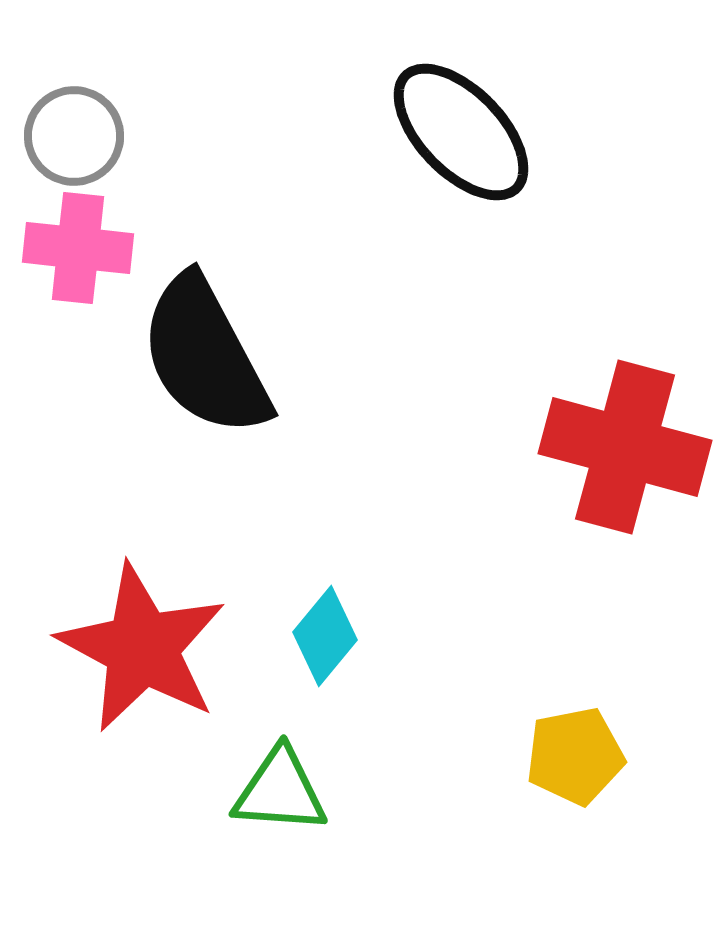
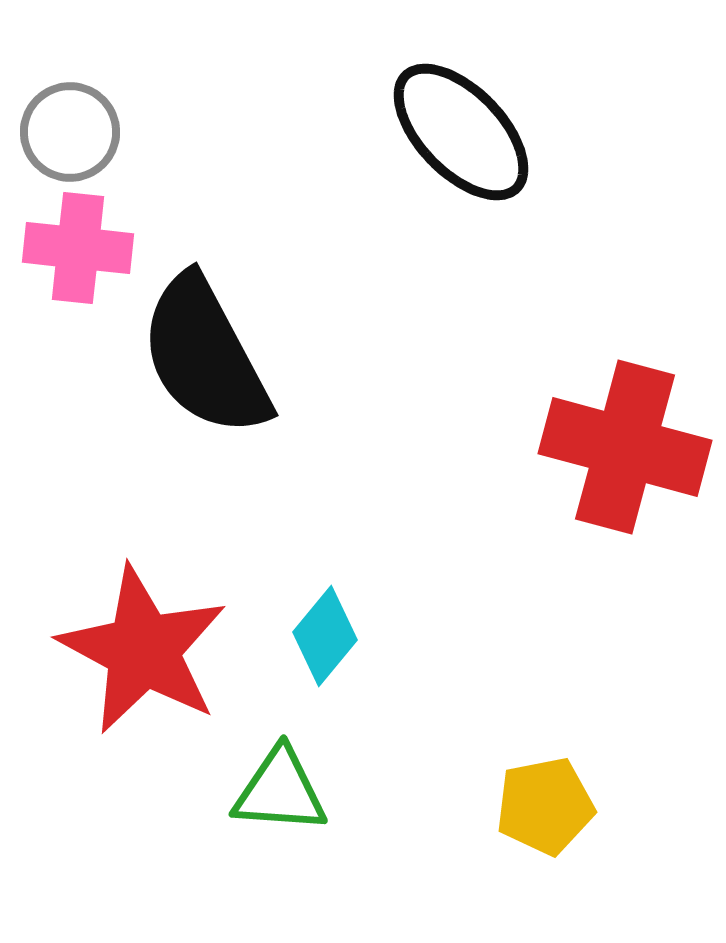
gray circle: moved 4 px left, 4 px up
red star: moved 1 px right, 2 px down
yellow pentagon: moved 30 px left, 50 px down
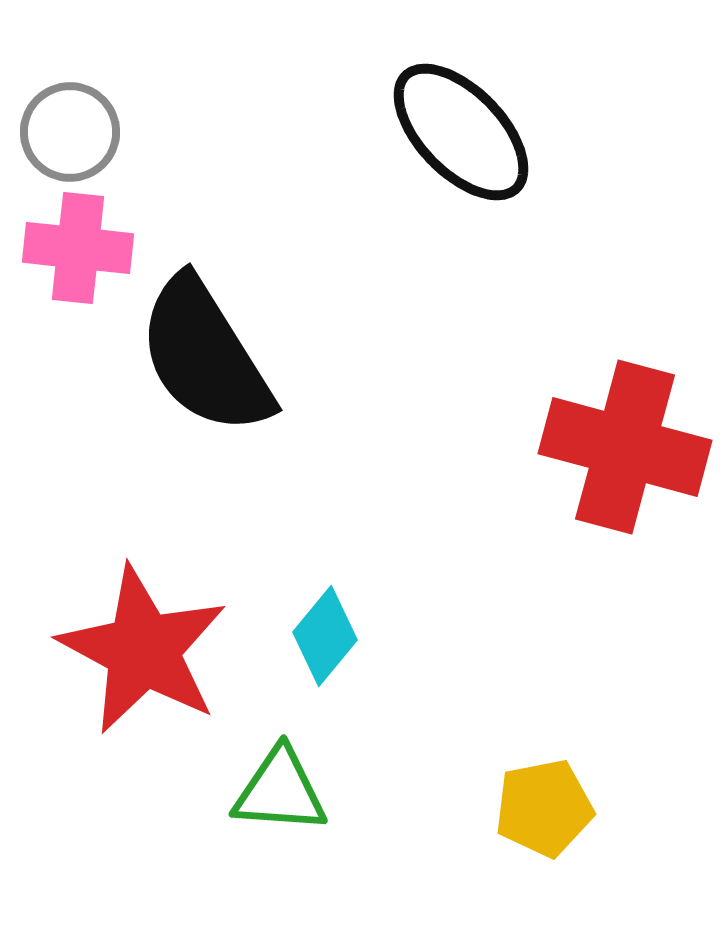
black semicircle: rotated 4 degrees counterclockwise
yellow pentagon: moved 1 px left, 2 px down
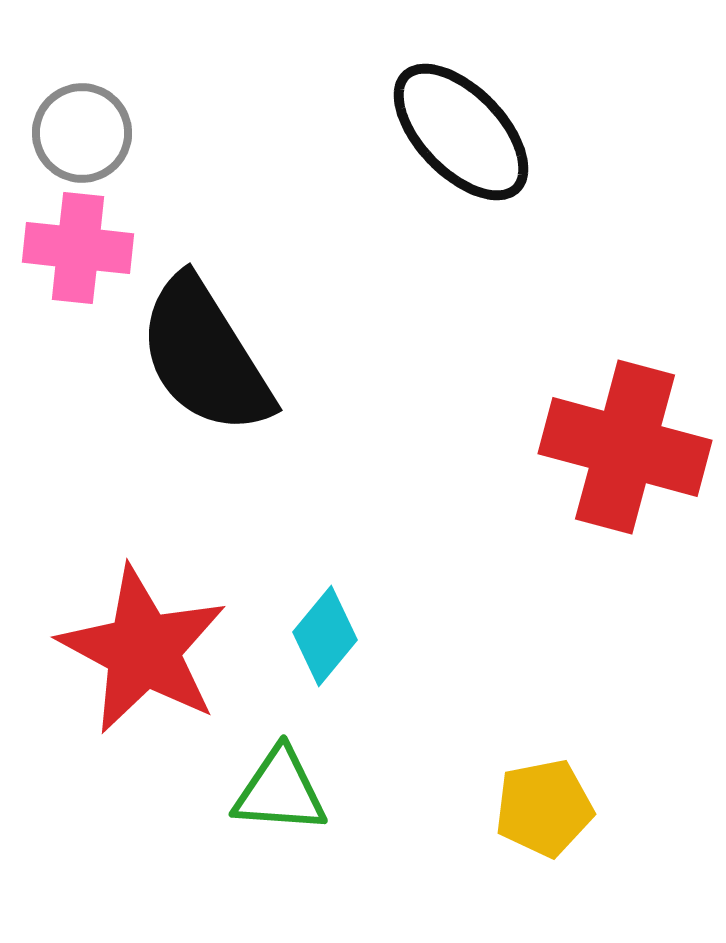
gray circle: moved 12 px right, 1 px down
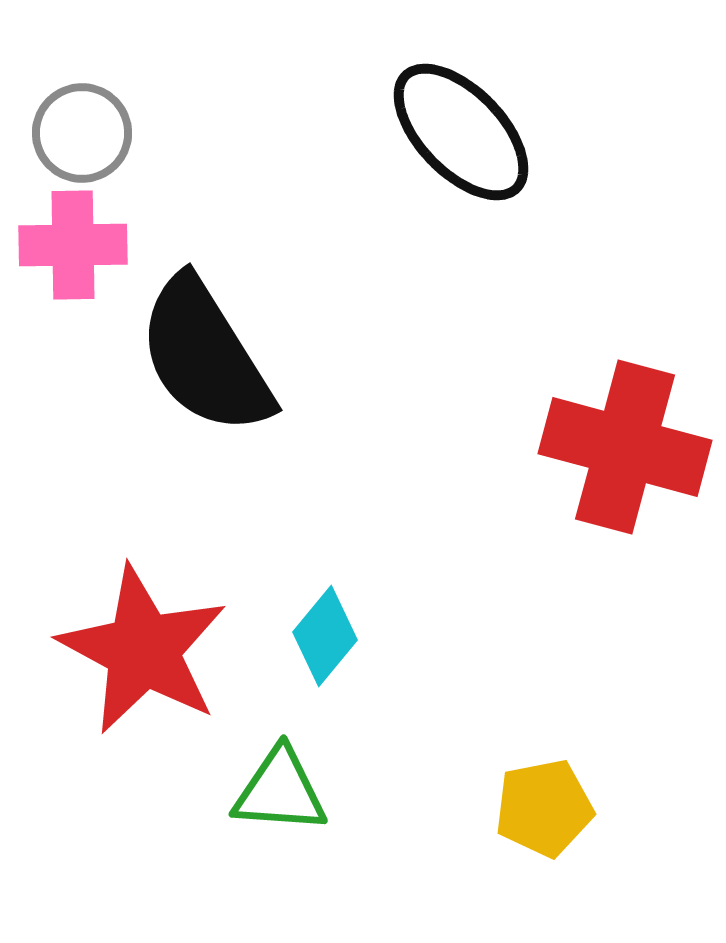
pink cross: moved 5 px left, 3 px up; rotated 7 degrees counterclockwise
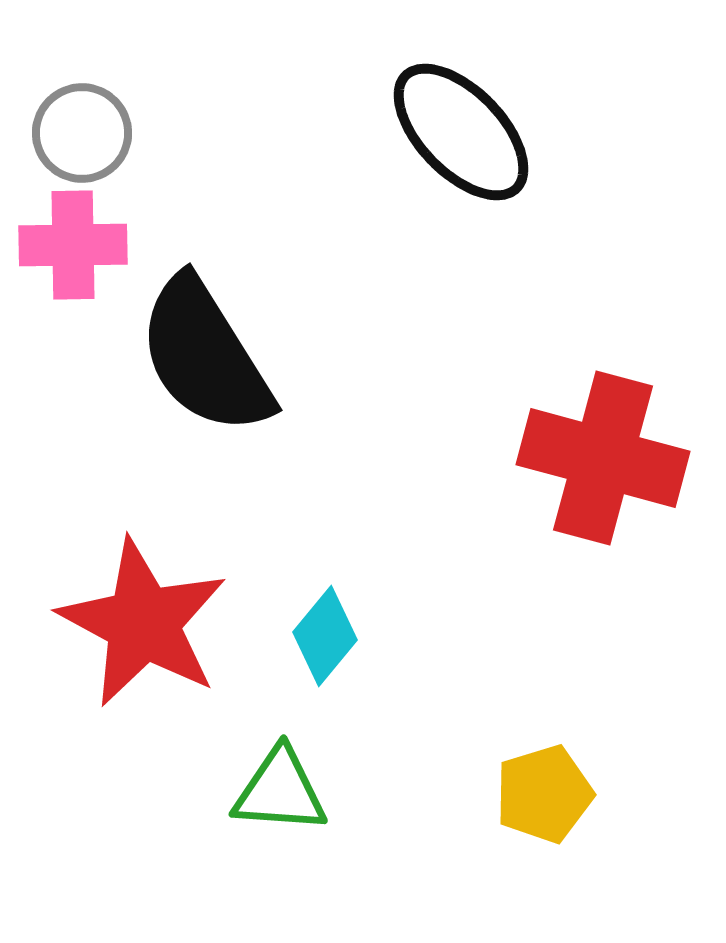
red cross: moved 22 px left, 11 px down
red star: moved 27 px up
yellow pentagon: moved 14 px up; rotated 6 degrees counterclockwise
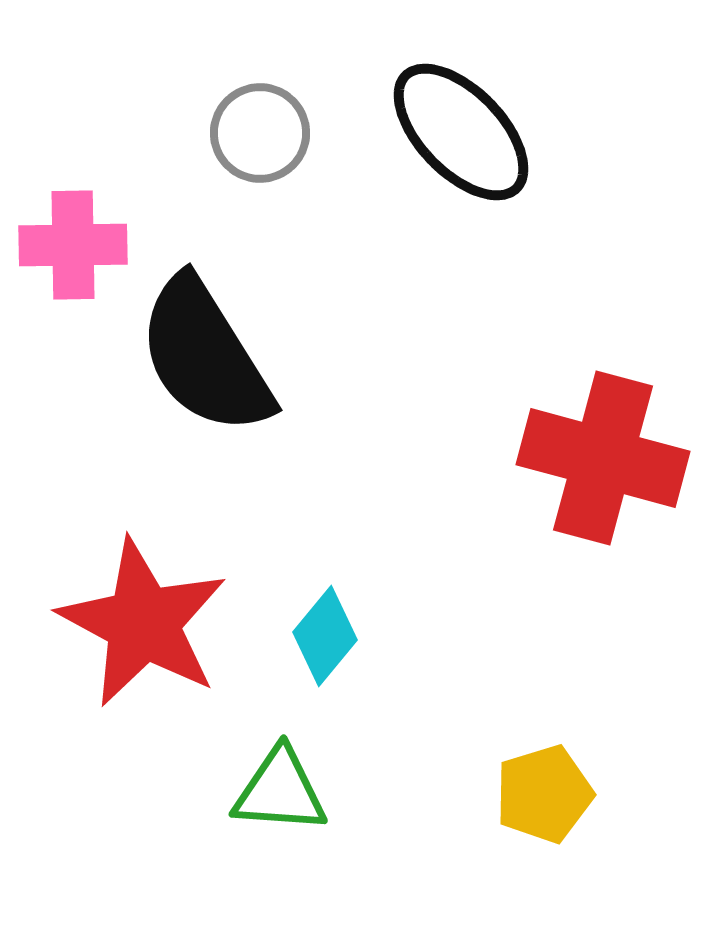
gray circle: moved 178 px right
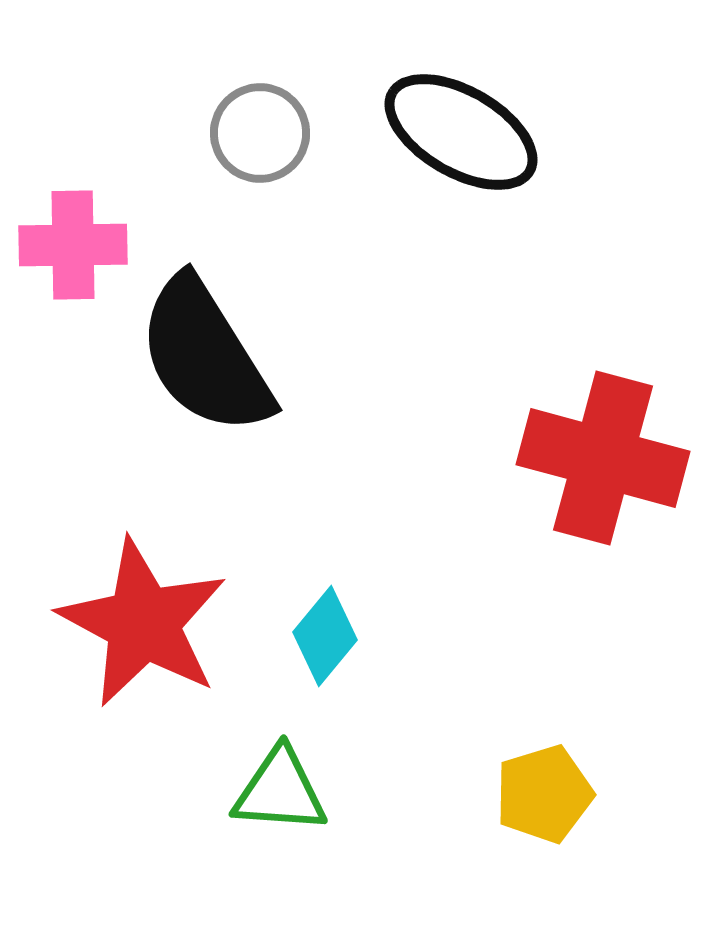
black ellipse: rotated 16 degrees counterclockwise
